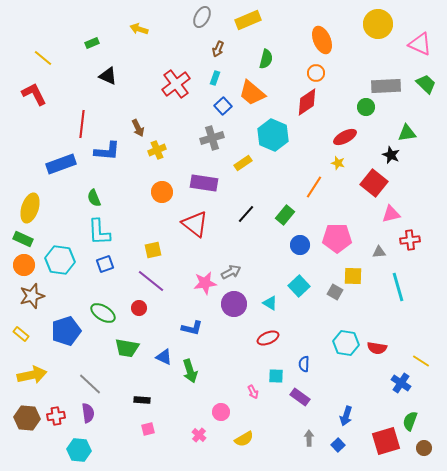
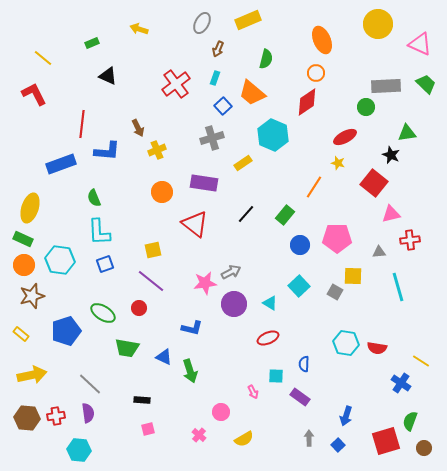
gray ellipse at (202, 17): moved 6 px down
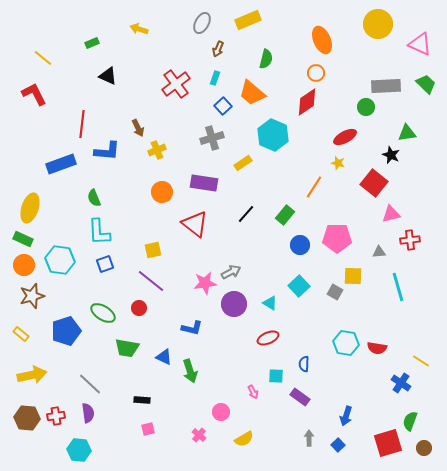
red square at (386, 441): moved 2 px right, 2 px down
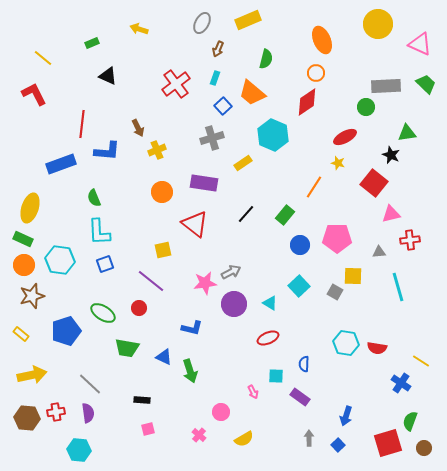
yellow square at (153, 250): moved 10 px right
red cross at (56, 416): moved 4 px up
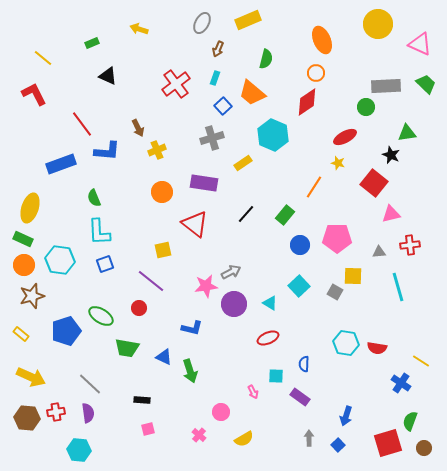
red line at (82, 124): rotated 44 degrees counterclockwise
red cross at (410, 240): moved 5 px down
pink star at (205, 283): moved 1 px right, 3 px down
green ellipse at (103, 313): moved 2 px left, 3 px down
yellow arrow at (32, 375): moved 1 px left, 2 px down; rotated 36 degrees clockwise
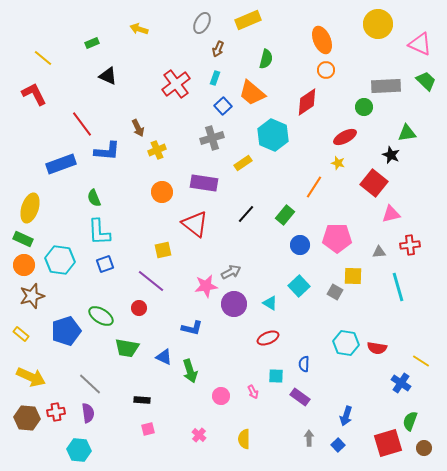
orange circle at (316, 73): moved 10 px right, 3 px up
green trapezoid at (426, 84): moved 3 px up
green circle at (366, 107): moved 2 px left
pink circle at (221, 412): moved 16 px up
yellow semicircle at (244, 439): rotated 120 degrees clockwise
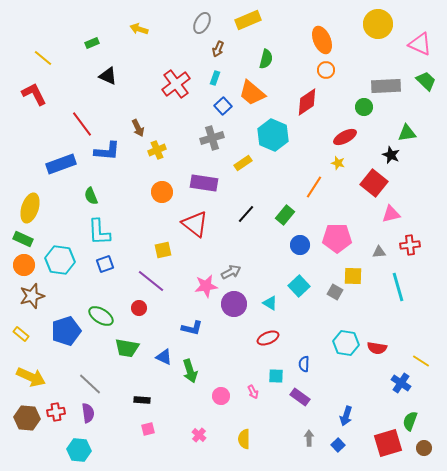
green semicircle at (94, 198): moved 3 px left, 2 px up
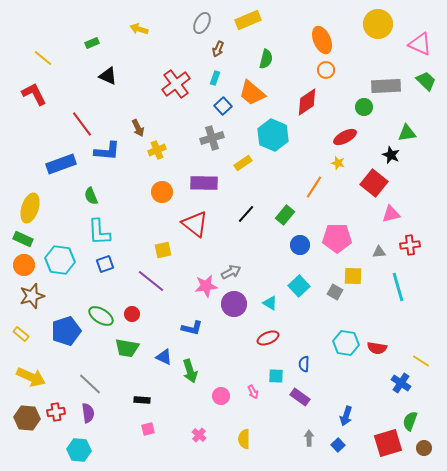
purple rectangle at (204, 183): rotated 8 degrees counterclockwise
red circle at (139, 308): moved 7 px left, 6 px down
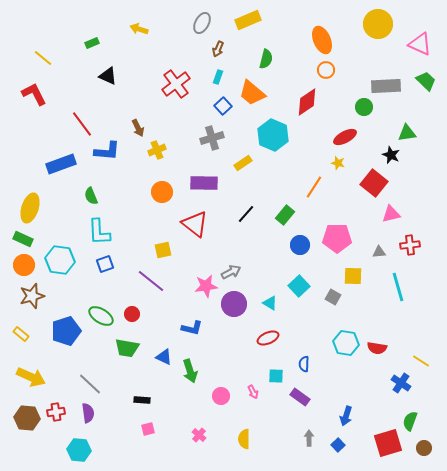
cyan rectangle at (215, 78): moved 3 px right, 1 px up
gray square at (335, 292): moved 2 px left, 5 px down
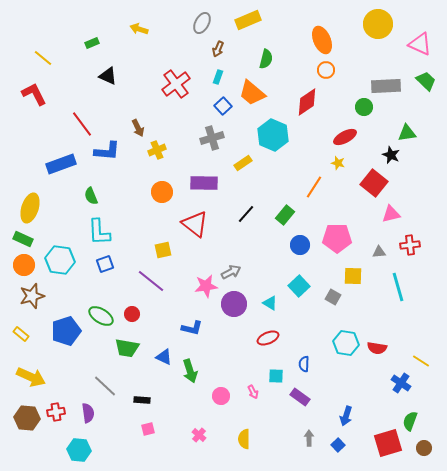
gray line at (90, 384): moved 15 px right, 2 px down
